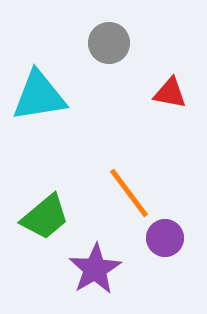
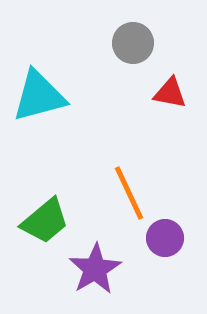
gray circle: moved 24 px right
cyan triangle: rotated 6 degrees counterclockwise
orange line: rotated 12 degrees clockwise
green trapezoid: moved 4 px down
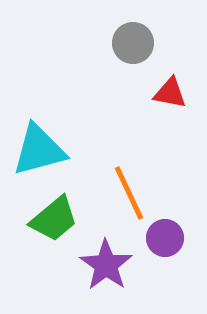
cyan triangle: moved 54 px down
green trapezoid: moved 9 px right, 2 px up
purple star: moved 11 px right, 4 px up; rotated 6 degrees counterclockwise
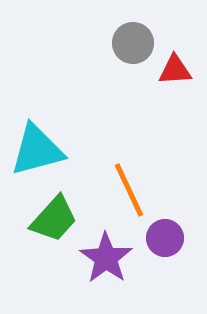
red triangle: moved 5 px right, 23 px up; rotated 15 degrees counterclockwise
cyan triangle: moved 2 px left
orange line: moved 3 px up
green trapezoid: rotated 8 degrees counterclockwise
purple star: moved 7 px up
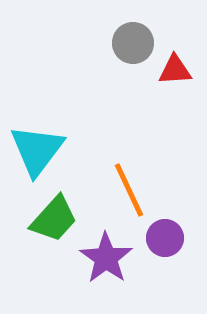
cyan triangle: rotated 38 degrees counterclockwise
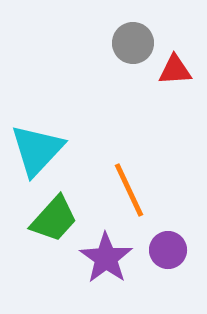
cyan triangle: rotated 6 degrees clockwise
purple circle: moved 3 px right, 12 px down
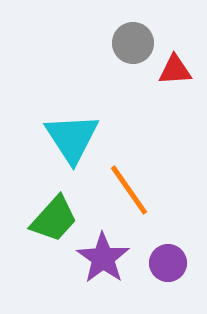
cyan triangle: moved 35 px right, 12 px up; rotated 16 degrees counterclockwise
orange line: rotated 10 degrees counterclockwise
purple circle: moved 13 px down
purple star: moved 3 px left
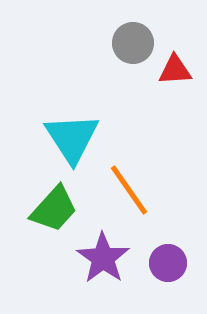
green trapezoid: moved 10 px up
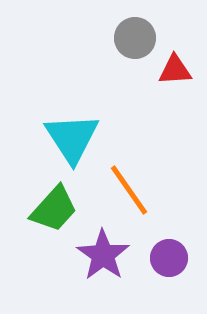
gray circle: moved 2 px right, 5 px up
purple star: moved 3 px up
purple circle: moved 1 px right, 5 px up
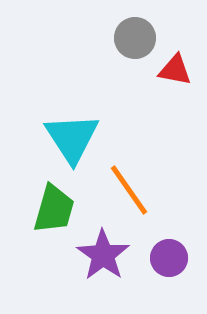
red triangle: rotated 15 degrees clockwise
green trapezoid: rotated 26 degrees counterclockwise
